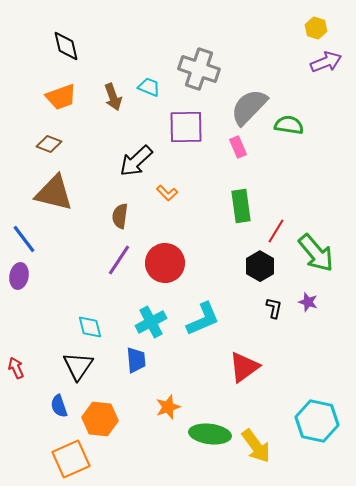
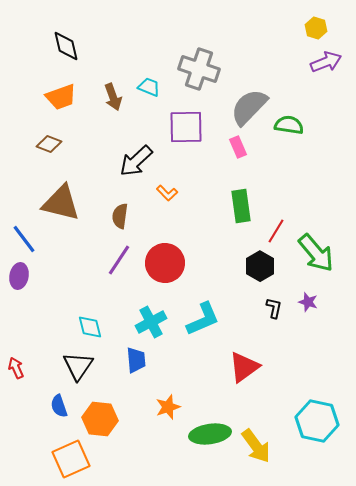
brown triangle: moved 7 px right, 10 px down
green ellipse: rotated 15 degrees counterclockwise
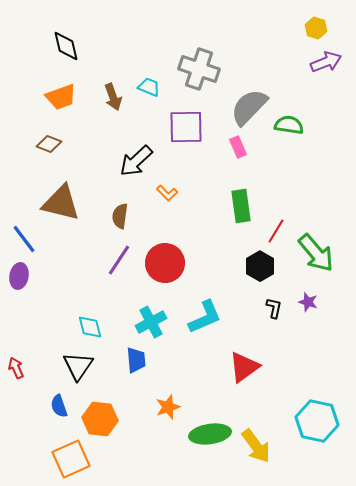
cyan L-shape: moved 2 px right, 2 px up
